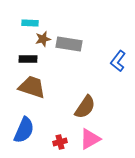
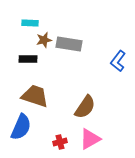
brown star: moved 1 px right, 1 px down
brown trapezoid: moved 3 px right, 9 px down
blue semicircle: moved 3 px left, 3 px up
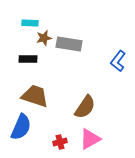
brown star: moved 2 px up
